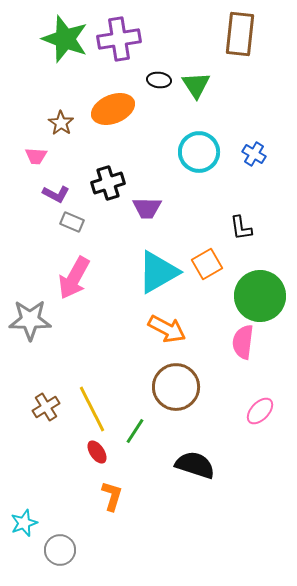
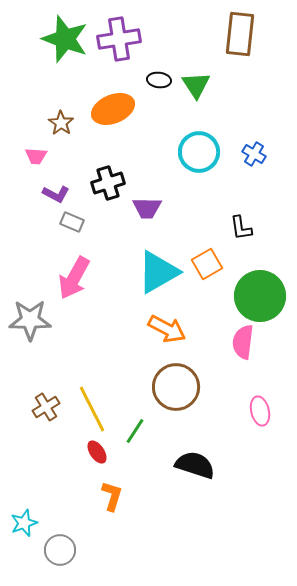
pink ellipse: rotated 56 degrees counterclockwise
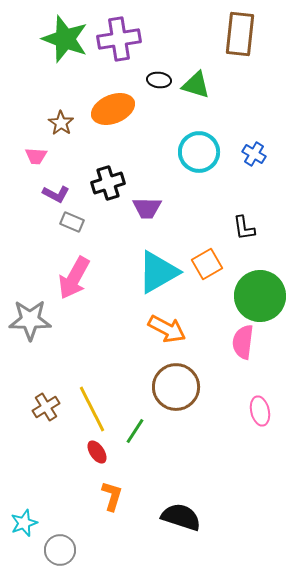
green triangle: rotated 40 degrees counterclockwise
black L-shape: moved 3 px right
black semicircle: moved 14 px left, 52 px down
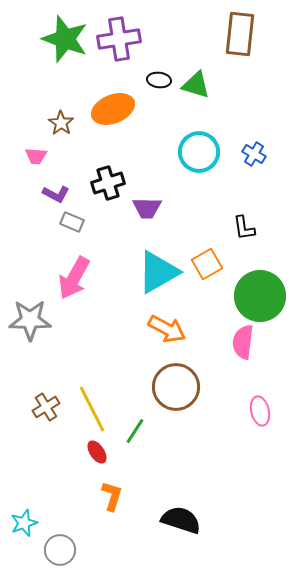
black semicircle: moved 3 px down
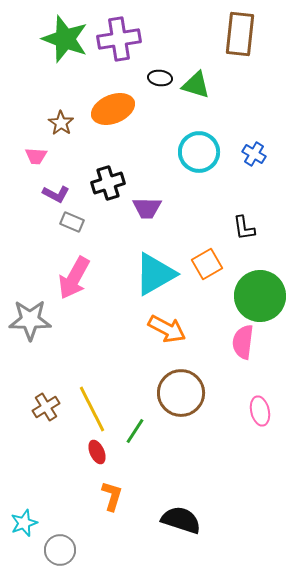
black ellipse: moved 1 px right, 2 px up
cyan triangle: moved 3 px left, 2 px down
brown circle: moved 5 px right, 6 px down
red ellipse: rotated 10 degrees clockwise
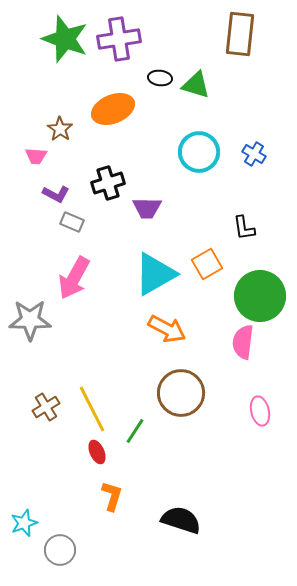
brown star: moved 1 px left, 6 px down
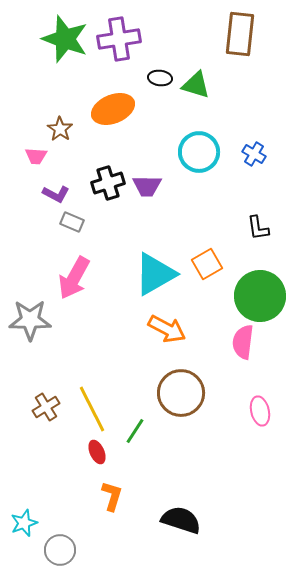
purple trapezoid: moved 22 px up
black L-shape: moved 14 px right
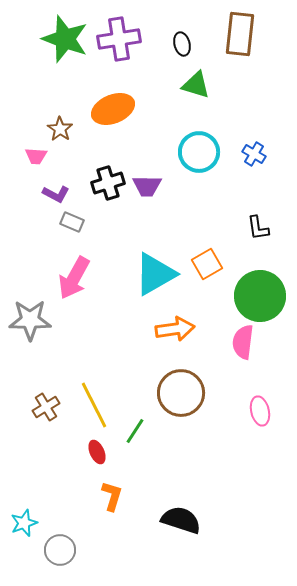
black ellipse: moved 22 px right, 34 px up; rotated 70 degrees clockwise
orange arrow: moved 8 px right; rotated 36 degrees counterclockwise
yellow line: moved 2 px right, 4 px up
